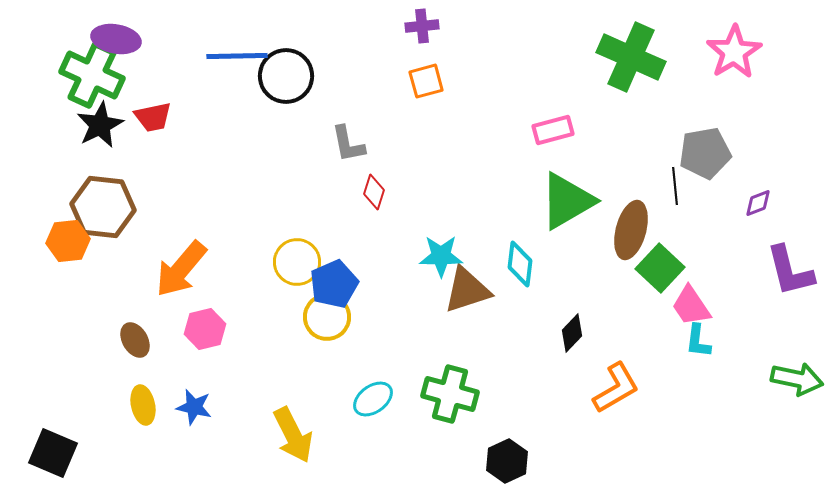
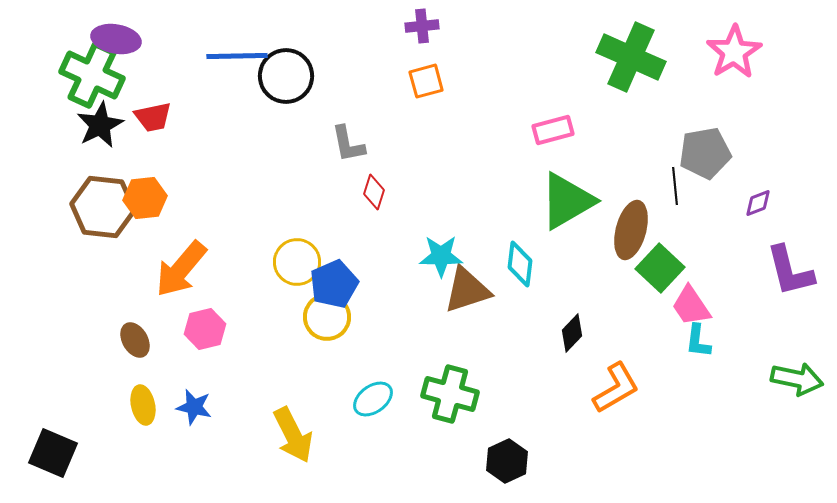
orange hexagon at (68, 241): moved 77 px right, 43 px up
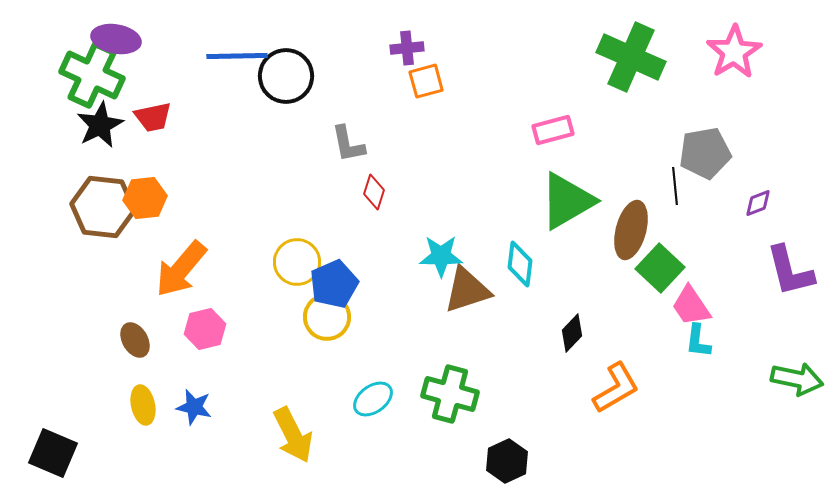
purple cross at (422, 26): moved 15 px left, 22 px down
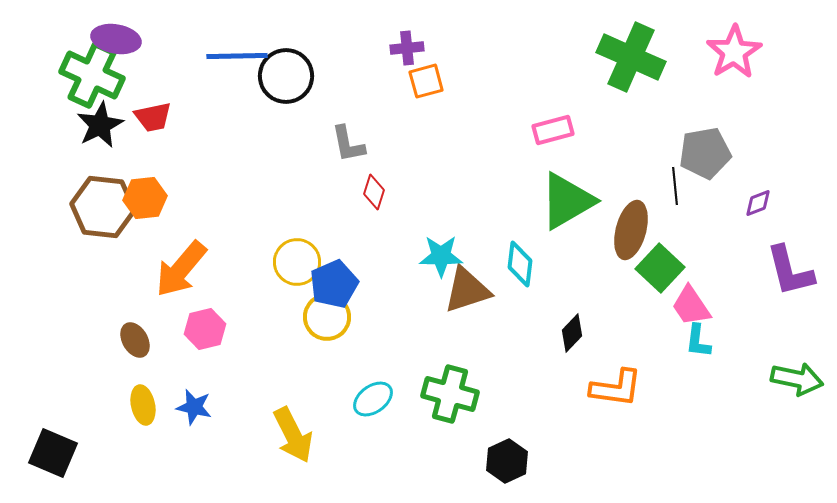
orange L-shape at (616, 388): rotated 38 degrees clockwise
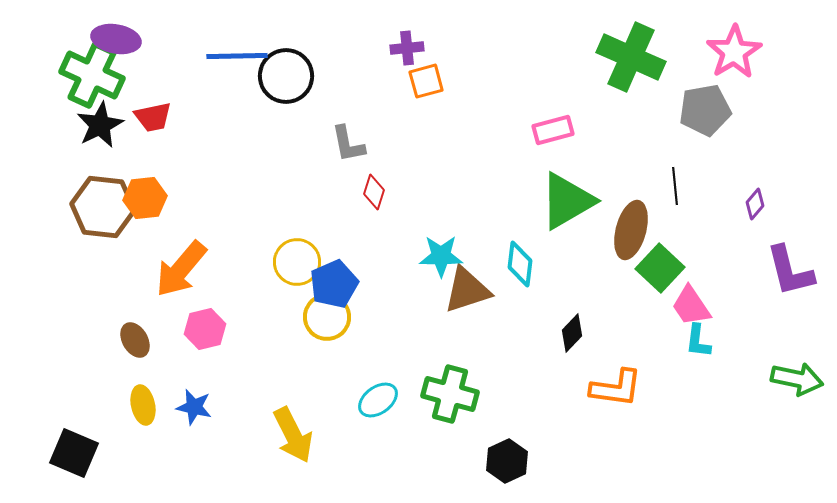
gray pentagon at (705, 153): moved 43 px up
purple diamond at (758, 203): moved 3 px left, 1 px down; rotated 28 degrees counterclockwise
cyan ellipse at (373, 399): moved 5 px right, 1 px down
black square at (53, 453): moved 21 px right
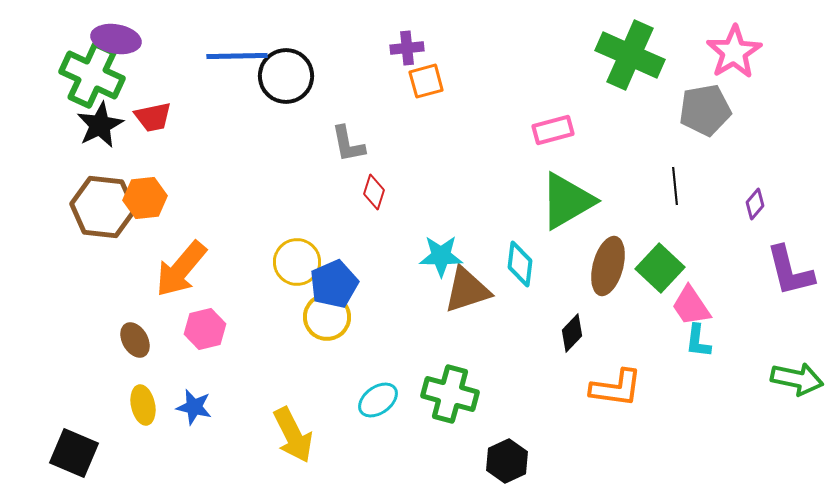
green cross at (631, 57): moved 1 px left, 2 px up
brown ellipse at (631, 230): moved 23 px left, 36 px down
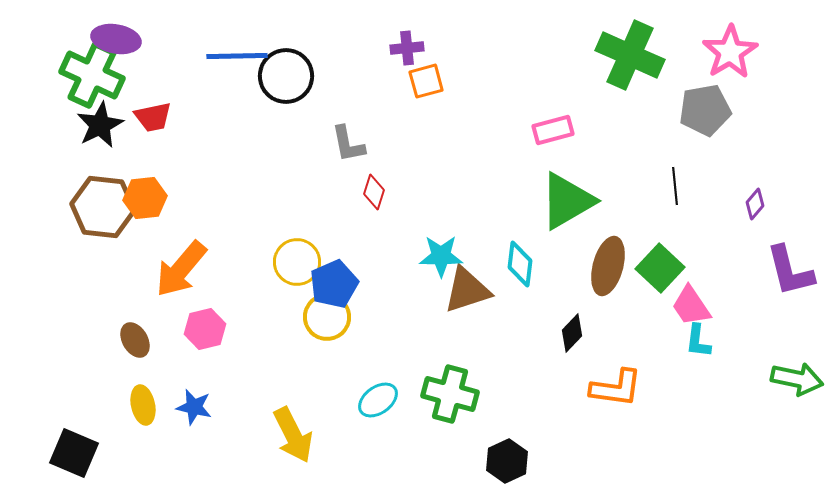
pink star at (734, 52): moved 4 px left
